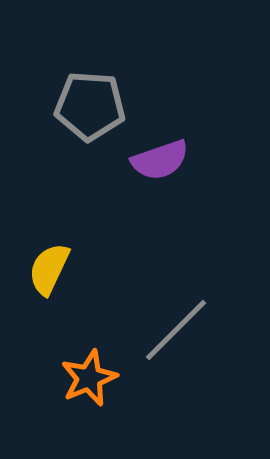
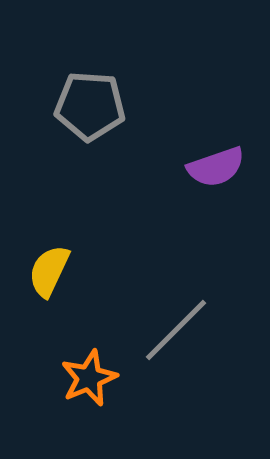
purple semicircle: moved 56 px right, 7 px down
yellow semicircle: moved 2 px down
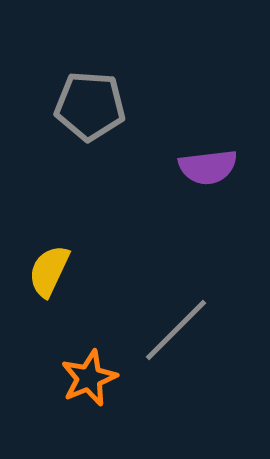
purple semicircle: moved 8 px left; rotated 12 degrees clockwise
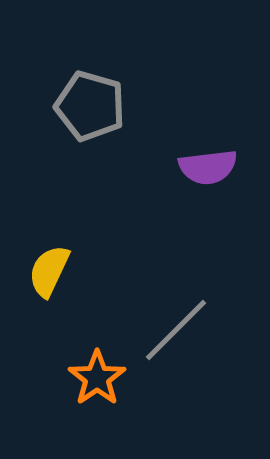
gray pentagon: rotated 12 degrees clockwise
orange star: moved 8 px right; rotated 12 degrees counterclockwise
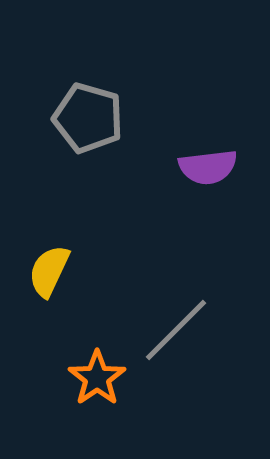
gray pentagon: moved 2 px left, 12 px down
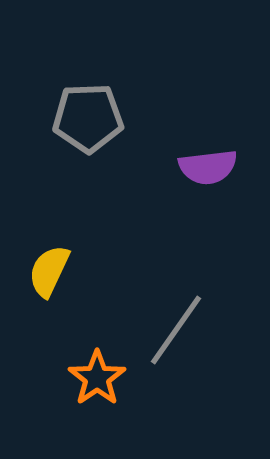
gray pentagon: rotated 18 degrees counterclockwise
gray line: rotated 10 degrees counterclockwise
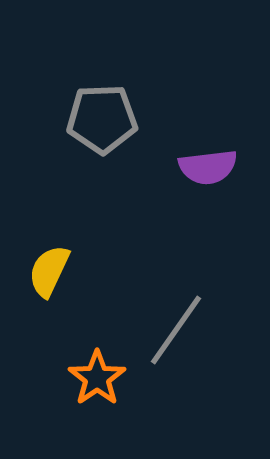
gray pentagon: moved 14 px right, 1 px down
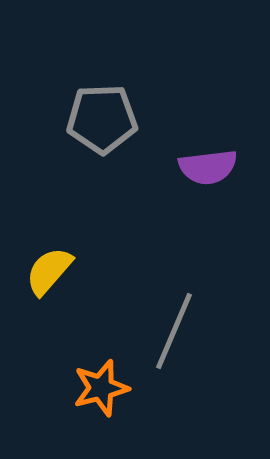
yellow semicircle: rotated 16 degrees clockwise
gray line: moved 2 px left, 1 px down; rotated 12 degrees counterclockwise
orange star: moved 4 px right, 10 px down; rotated 20 degrees clockwise
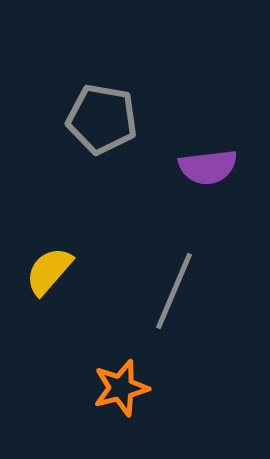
gray pentagon: rotated 12 degrees clockwise
gray line: moved 40 px up
orange star: moved 20 px right
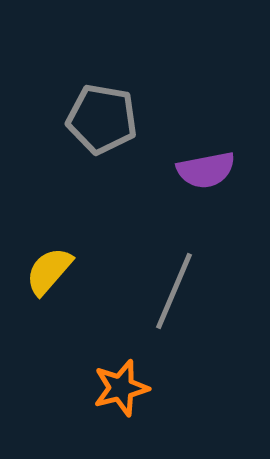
purple semicircle: moved 2 px left, 3 px down; rotated 4 degrees counterclockwise
